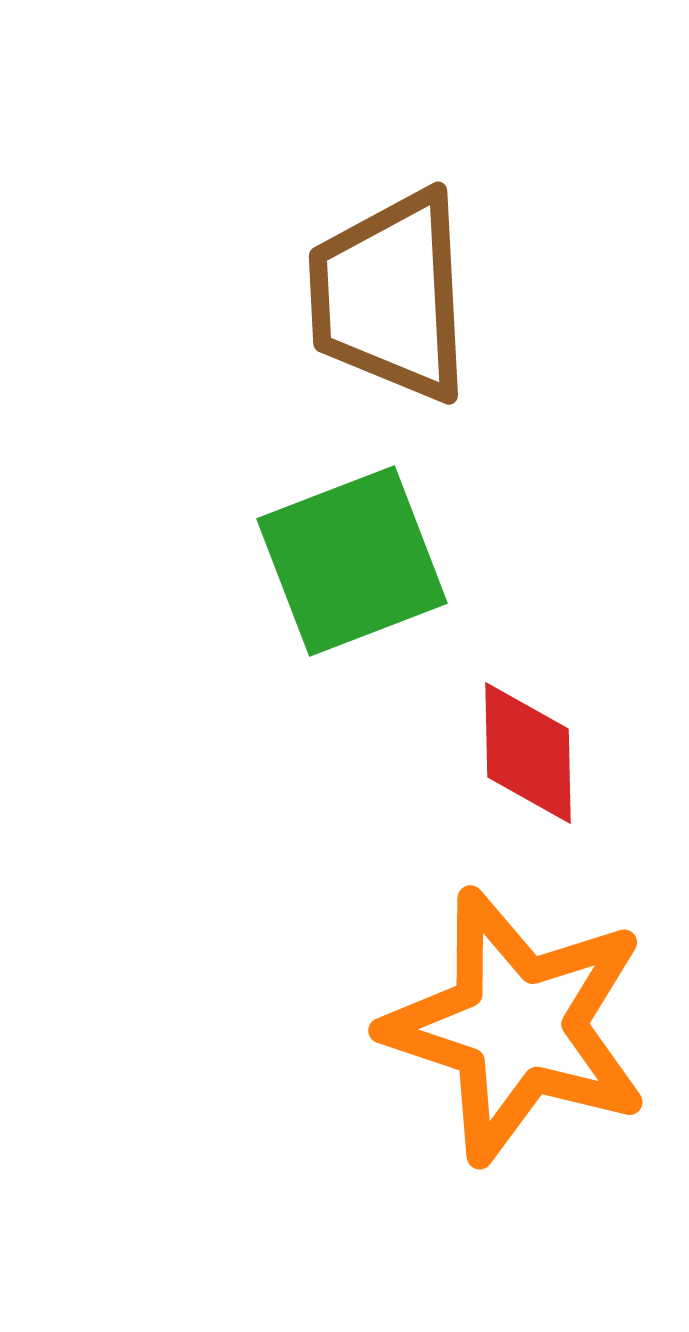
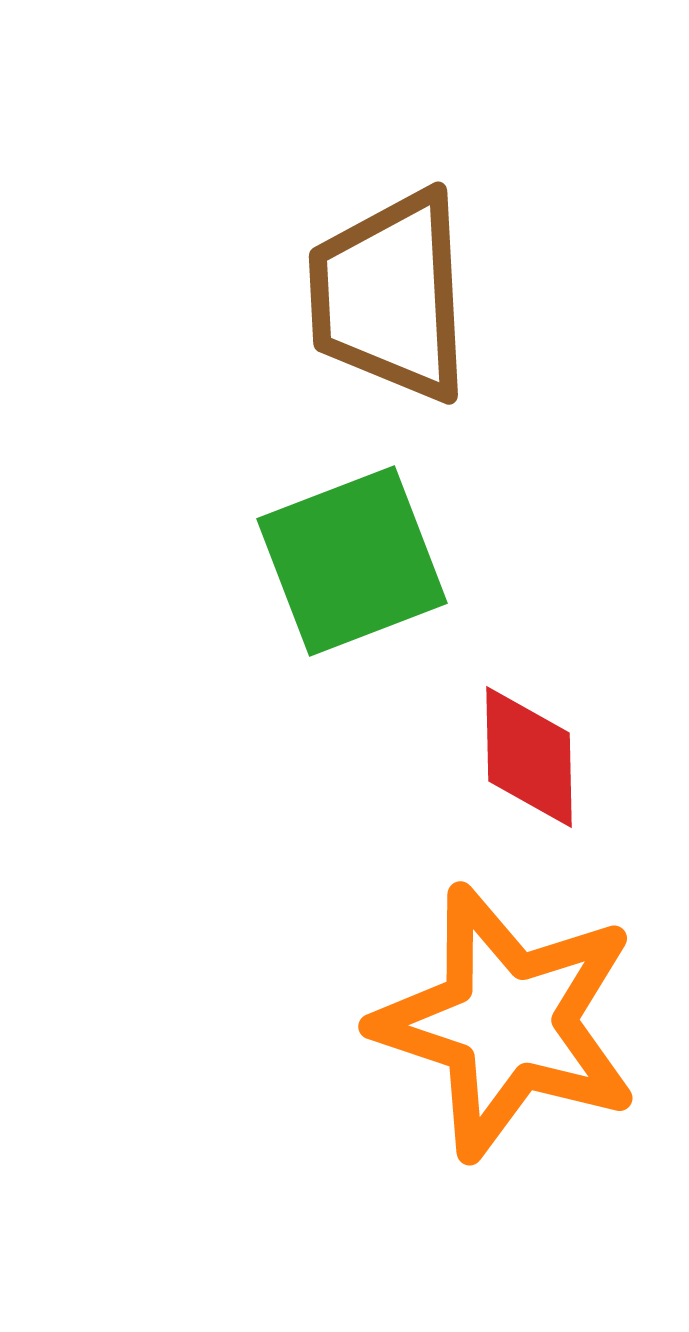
red diamond: moved 1 px right, 4 px down
orange star: moved 10 px left, 4 px up
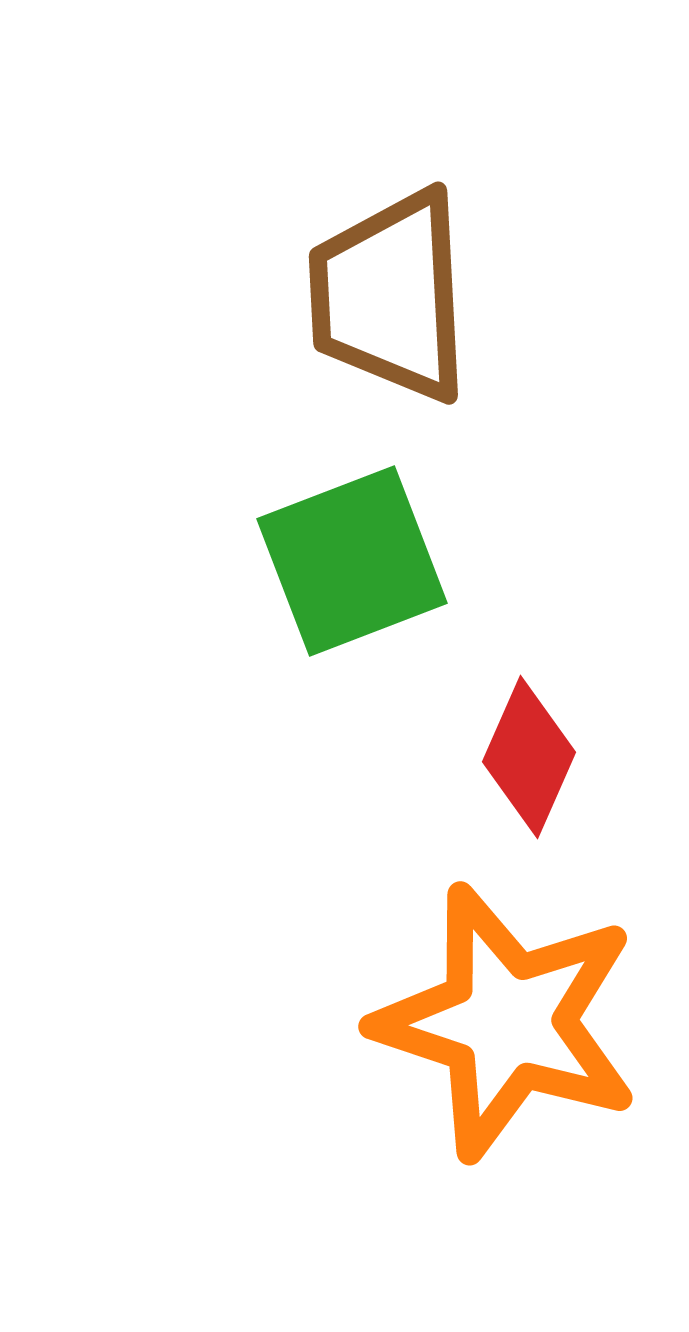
red diamond: rotated 25 degrees clockwise
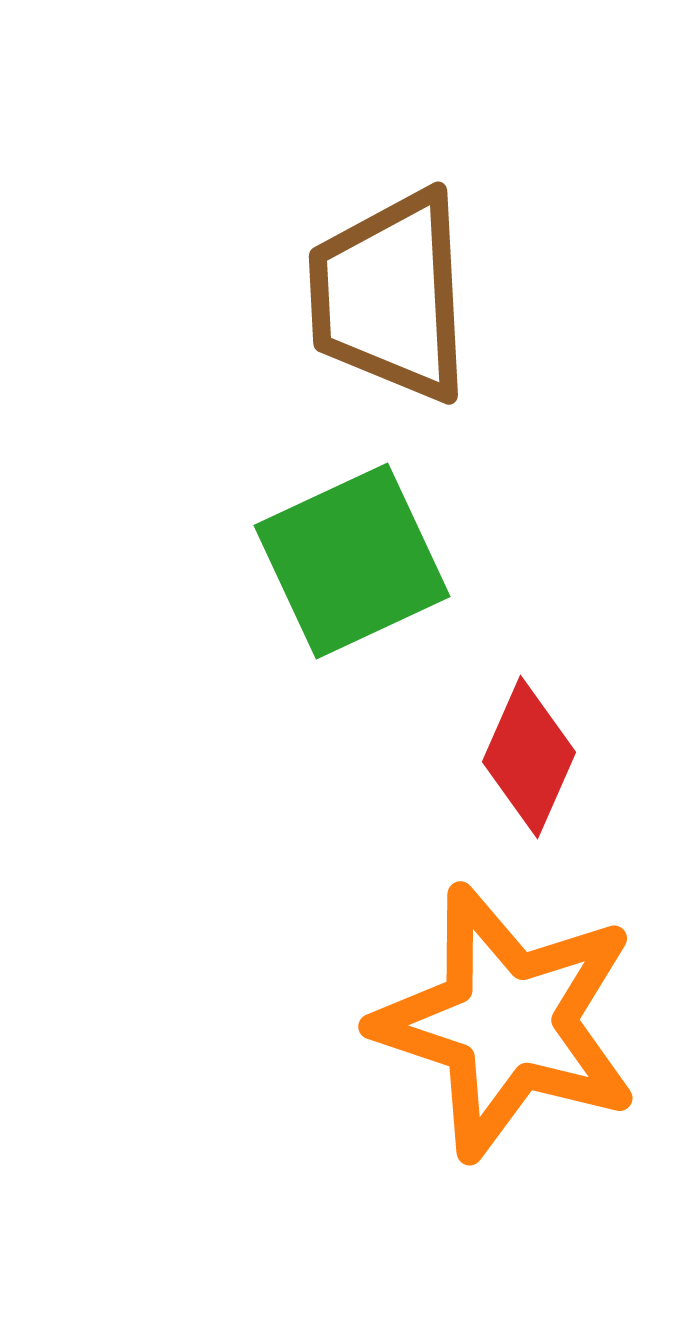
green square: rotated 4 degrees counterclockwise
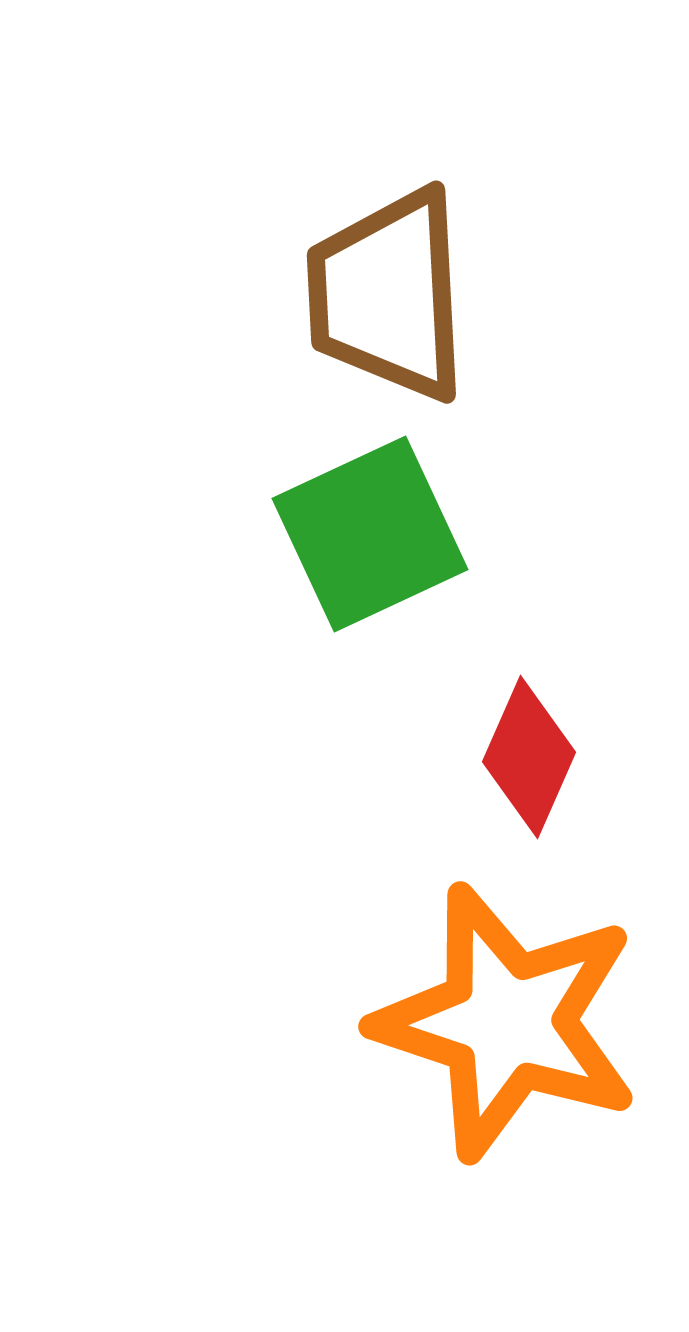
brown trapezoid: moved 2 px left, 1 px up
green square: moved 18 px right, 27 px up
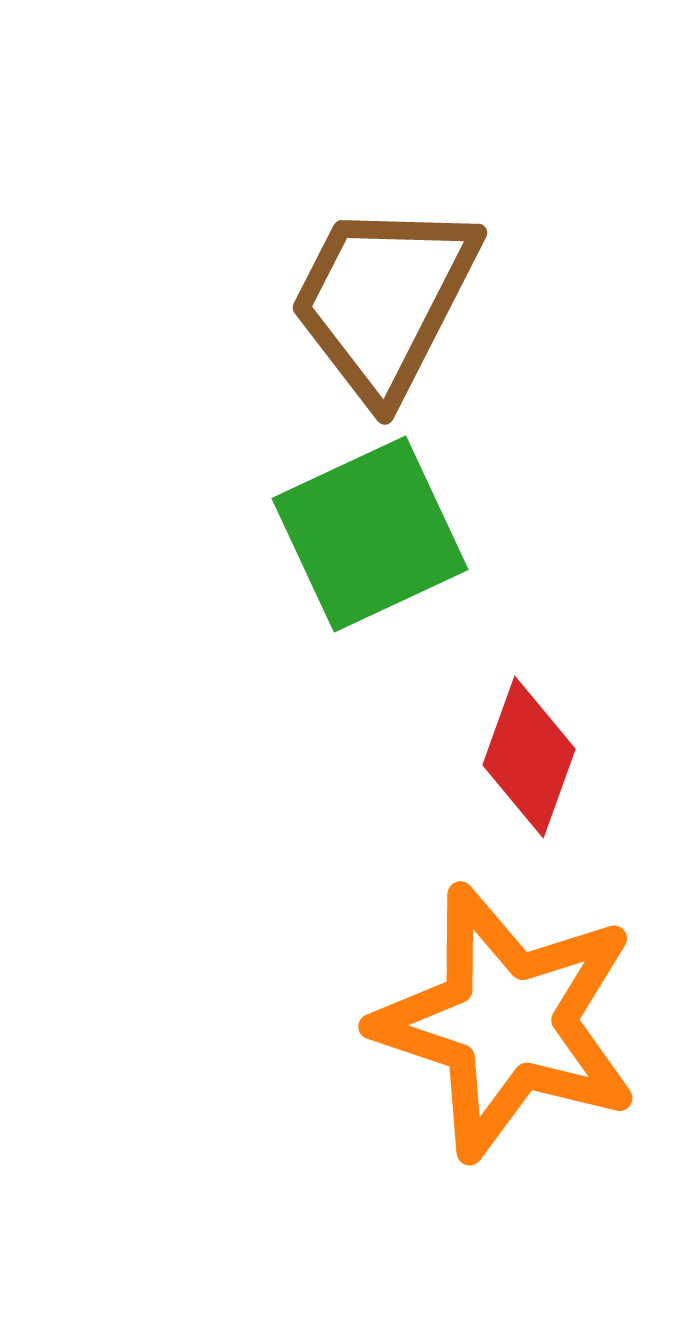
brown trapezoid: moved 4 px left, 5 px down; rotated 30 degrees clockwise
red diamond: rotated 4 degrees counterclockwise
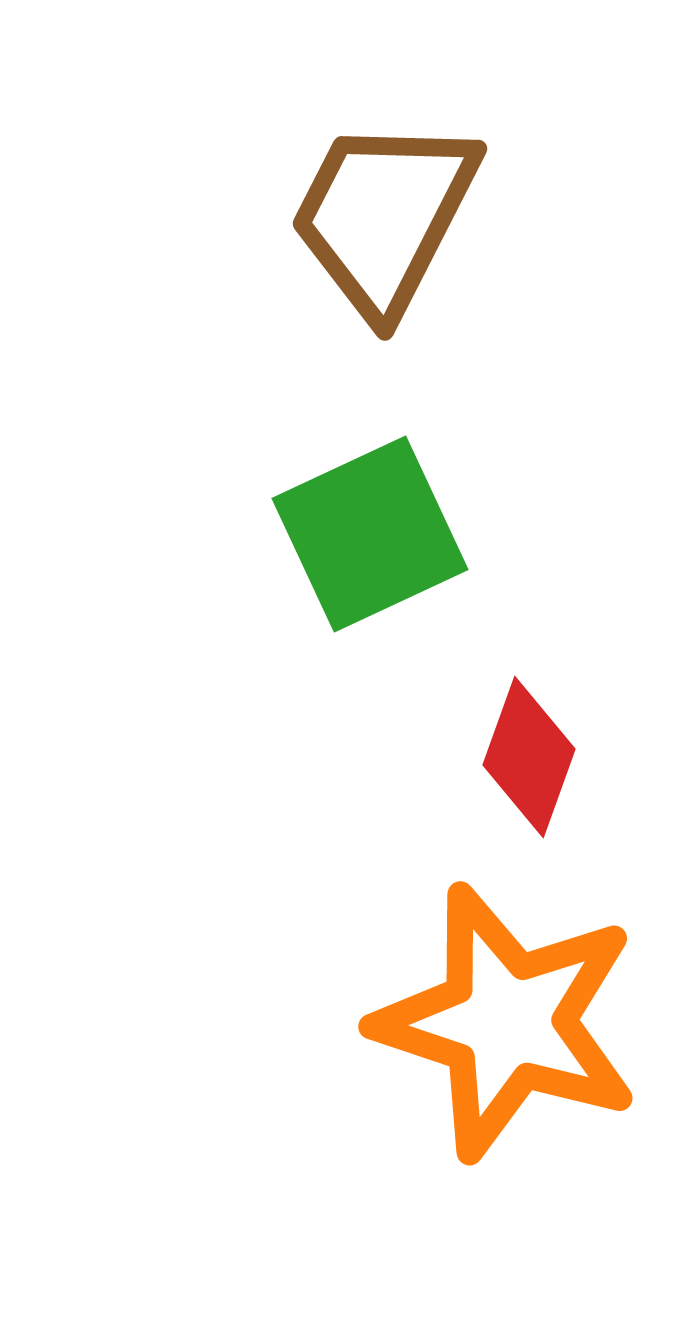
brown trapezoid: moved 84 px up
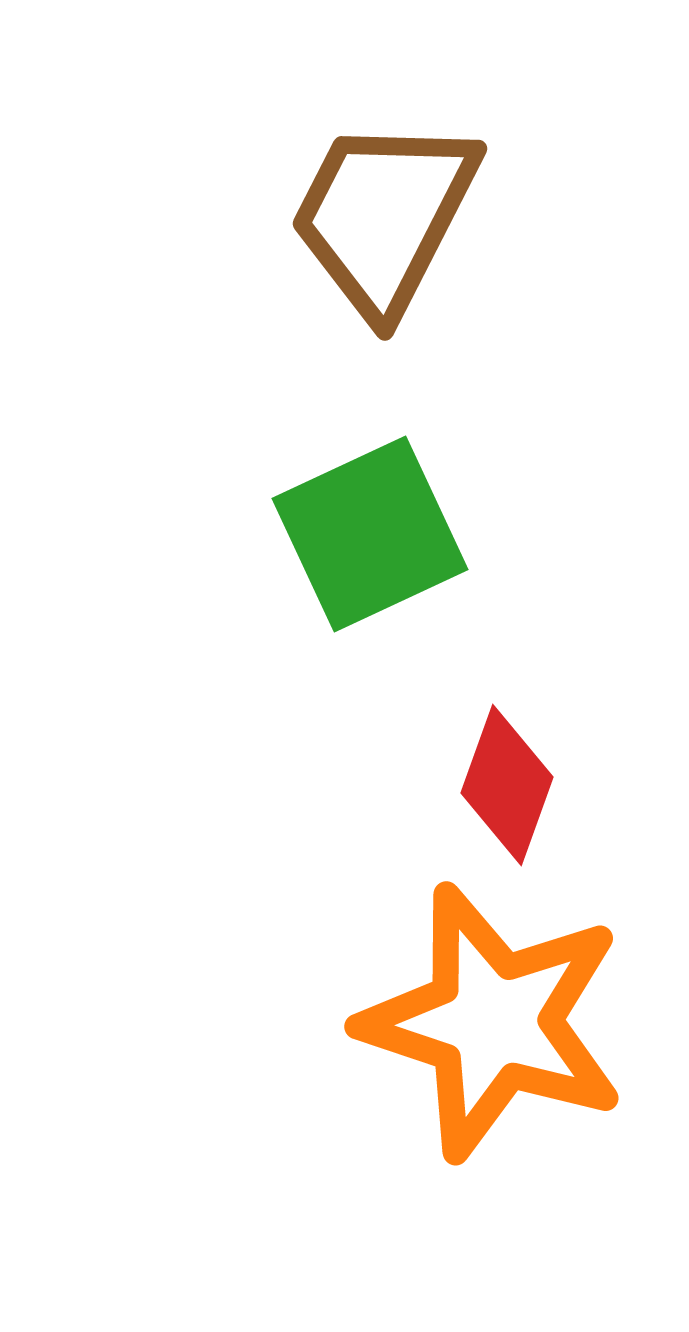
red diamond: moved 22 px left, 28 px down
orange star: moved 14 px left
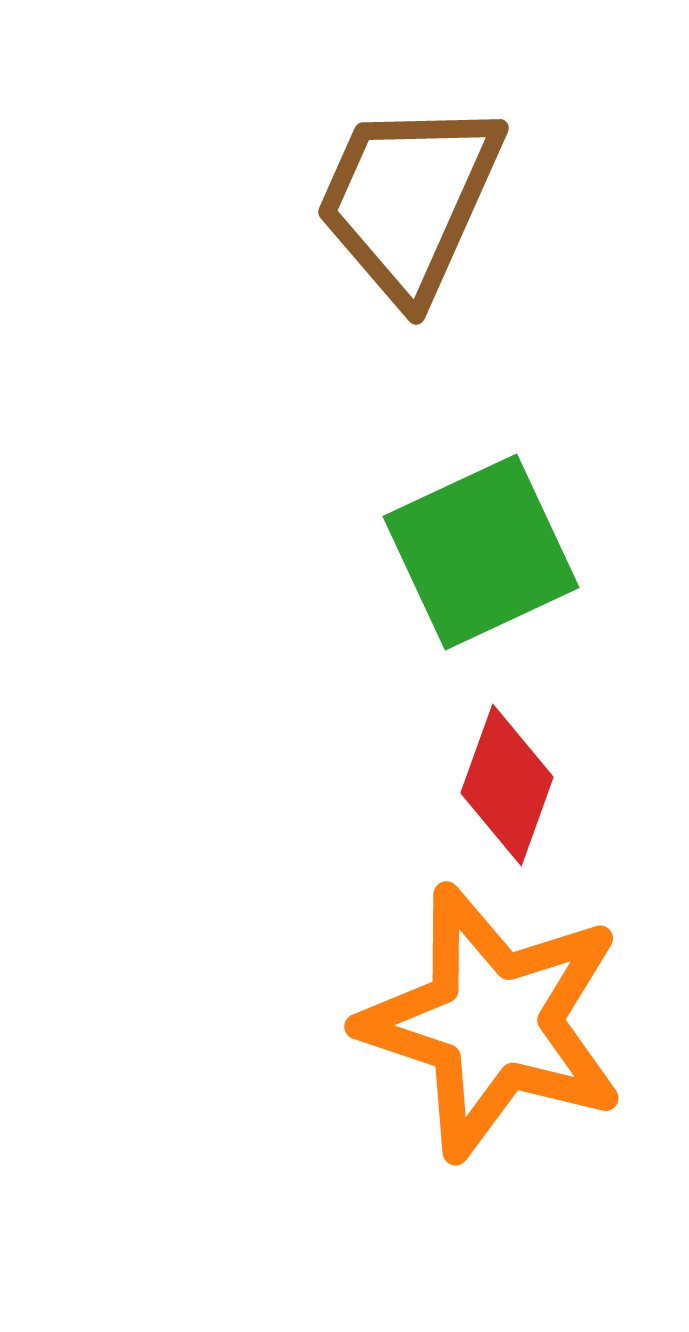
brown trapezoid: moved 25 px right, 16 px up; rotated 3 degrees counterclockwise
green square: moved 111 px right, 18 px down
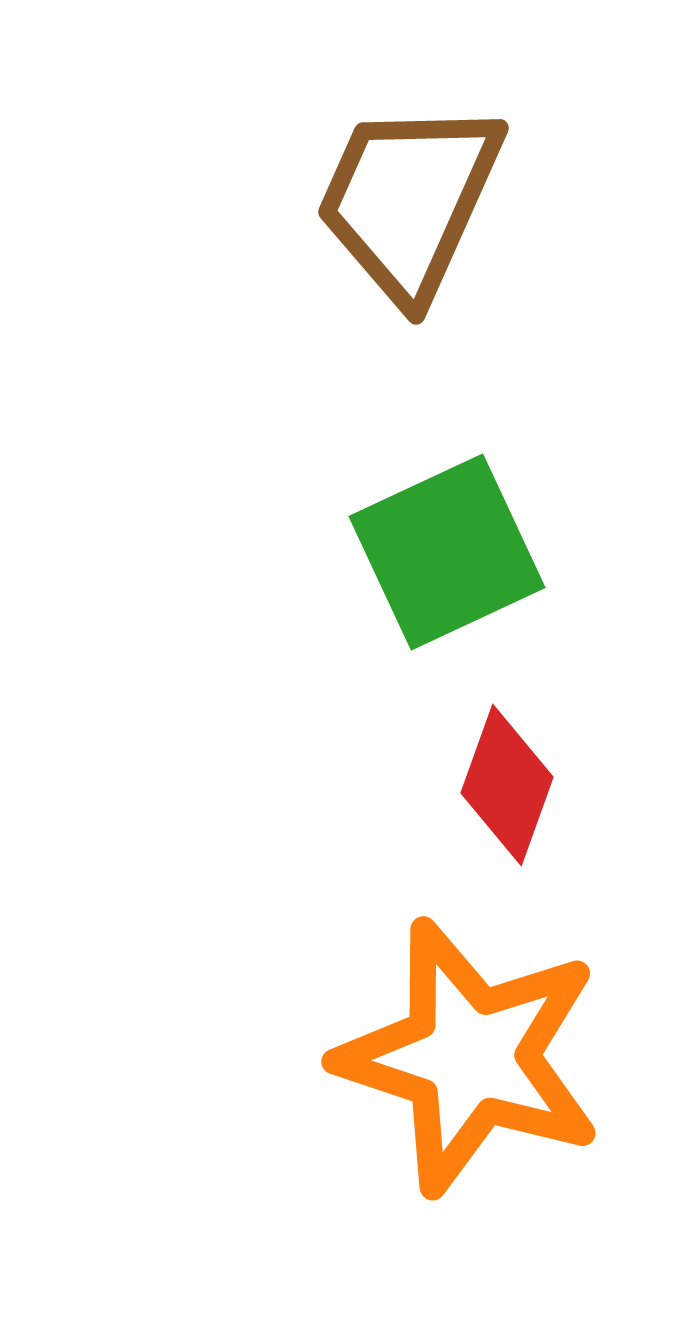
green square: moved 34 px left
orange star: moved 23 px left, 35 px down
